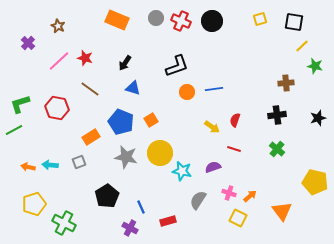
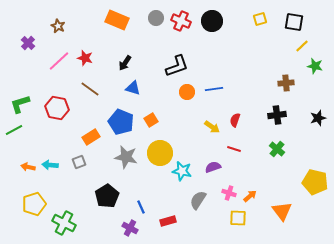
yellow square at (238, 218): rotated 24 degrees counterclockwise
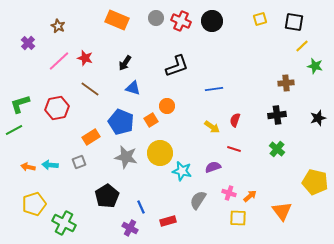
orange circle at (187, 92): moved 20 px left, 14 px down
red hexagon at (57, 108): rotated 20 degrees counterclockwise
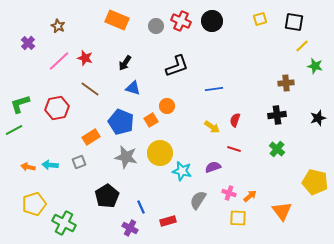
gray circle at (156, 18): moved 8 px down
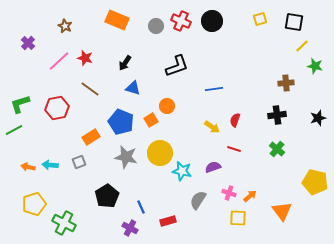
brown star at (58, 26): moved 7 px right
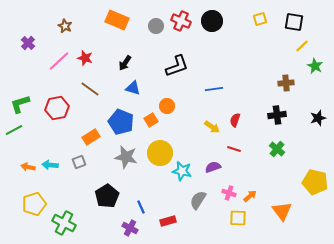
green star at (315, 66): rotated 14 degrees clockwise
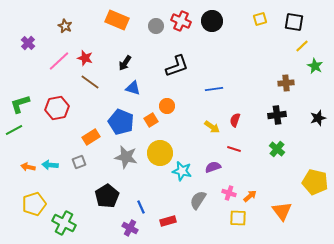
brown line at (90, 89): moved 7 px up
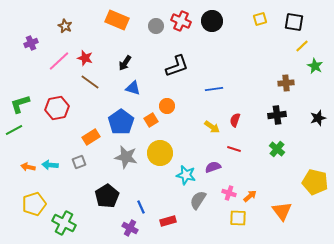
purple cross at (28, 43): moved 3 px right; rotated 24 degrees clockwise
blue pentagon at (121, 122): rotated 15 degrees clockwise
cyan star at (182, 171): moved 4 px right, 4 px down
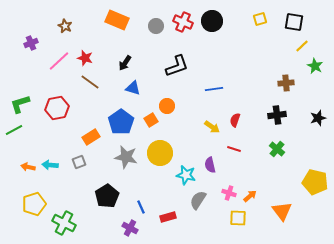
red cross at (181, 21): moved 2 px right, 1 px down
purple semicircle at (213, 167): moved 3 px left, 2 px up; rotated 84 degrees counterclockwise
red rectangle at (168, 221): moved 4 px up
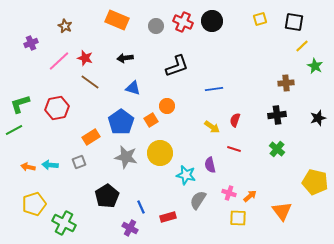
black arrow at (125, 63): moved 5 px up; rotated 49 degrees clockwise
